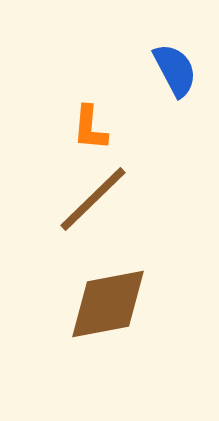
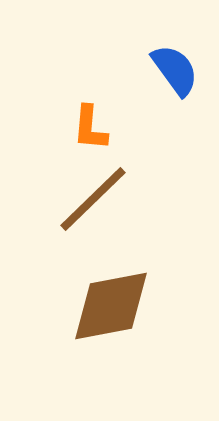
blue semicircle: rotated 8 degrees counterclockwise
brown diamond: moved 3 px right, 2 px down
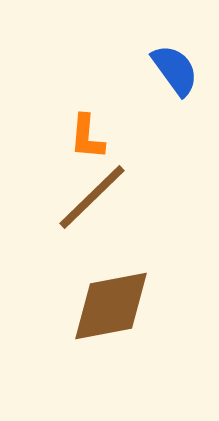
orange L-shape: moved 3 px left, 9 px down
brown line: moved 1 px left, 2 px up
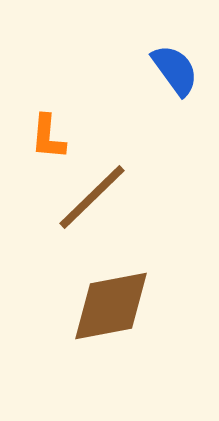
orange L-shape: moved 39 px left
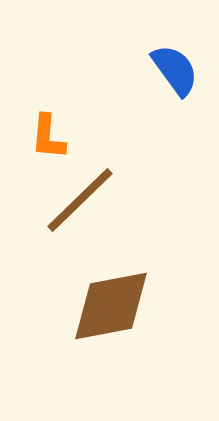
brown line: moved 12 px left, 3 px down
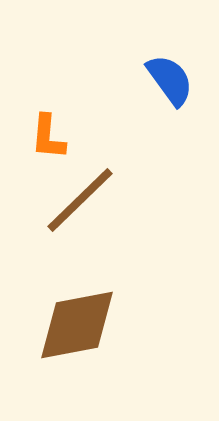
blue semicircle: moved 5 px left, 10 px down
brown diamond: moved 34 px left, 19 px down
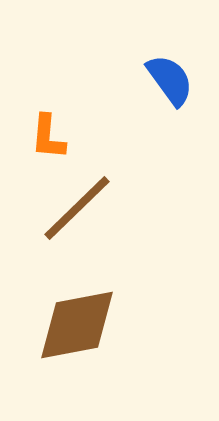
brown line: moved 3 px left, 8 px down
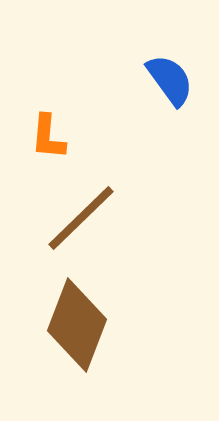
brown line: moved 4 px right, 10 px down
brown diamond: rotated 58 degrees counterclockwise
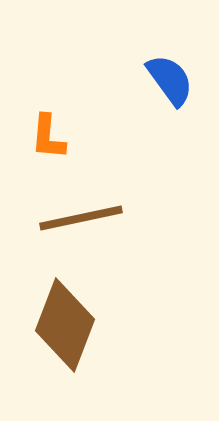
brown line: rotated 32 degrees clockwise
brown diamond: moved 12 px left
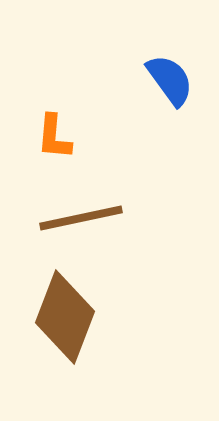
orange L-shape: moved 6 px right
brown diamond: moved 8 px up
